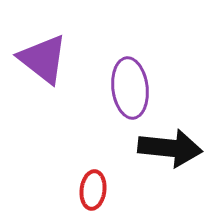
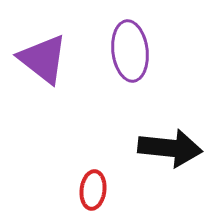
purple ellipse: moved 37 px up
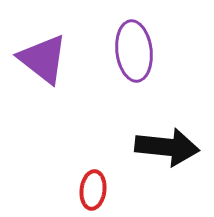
purple ellipse: moved 4 px right
black arrow: moved 3 px left, 1 px up
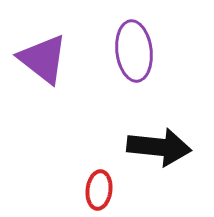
black arrow: moved 8 px left
red ellipse: moved 6 px right
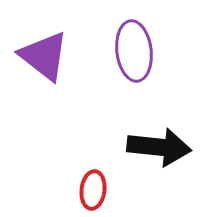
purple triangle: moved 1 px right, 3 px up
red ellipse: moved 6 px left
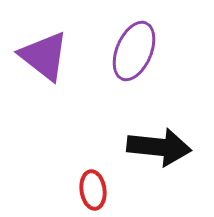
purple ellipse: rotated 30 degrees clockwise
red ellipse: rotated 15 degrees counterclockwise
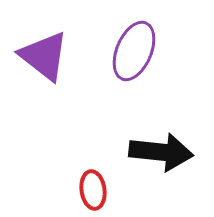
black arrow: moved 2 px right, 5 px down
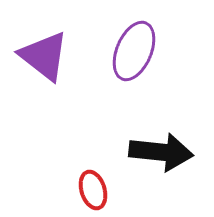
red ellipse: rotated 9 degrees counterclockwise
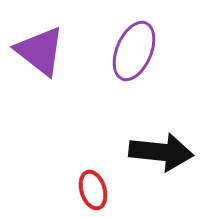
purple triangle: moved 4 px left, 5 px up
